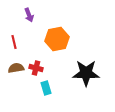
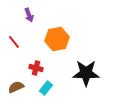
red line: rotated 24 degrees counterclockwise
brown semicircle: moved 19 px down; rotated 14 degrees counterclockwise
cyan rectangle: rotated 56 degrees clockwise
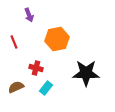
red line: rotated 16 degrees clockwise
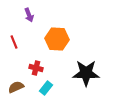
orange hexagon: rotated 15 degrees clockwise
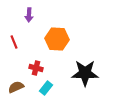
purple arrow: rotated 24 degrees clockwise
black star: moved 1 px left
